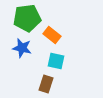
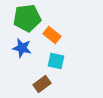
brown rectangle: moved 4 px left; rotated 36 degrees clockwise
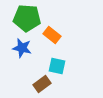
green pentagon: rotated 12 degrees clockwise
cyan square: moved 1 px right, 5 px down
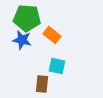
blue star: moved 8 px up
brown rectangle: rotated 48 degrees counterclockwise
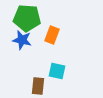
orange rectangle: rotated 72 degrees clockwise
cyan square: moved 5 px down
brown rectangle: moved 4 px left, 2 px down
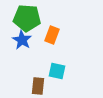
blue star: rotated 18 degrees clockwise
